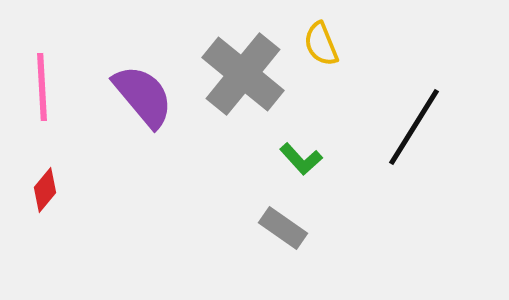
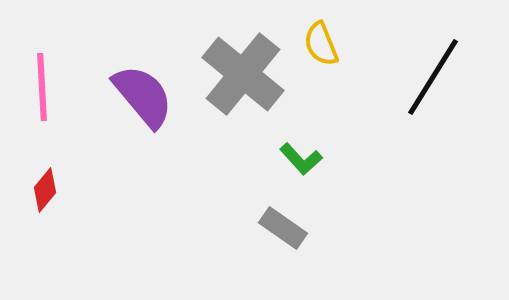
black line: moved 19 px right, 50 px up
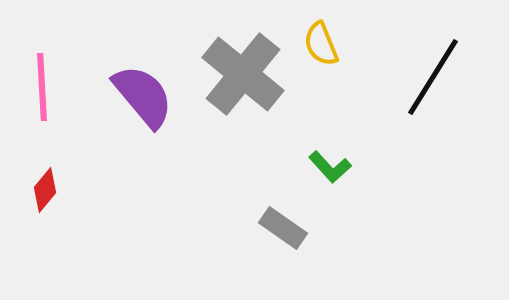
green L-shape: moved 29 px right, 8 px down
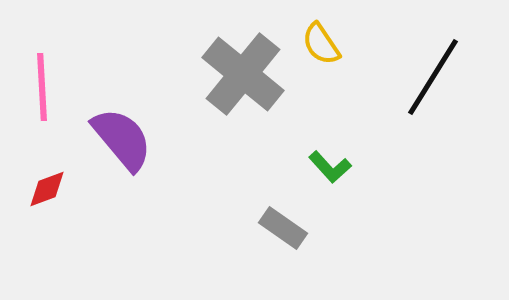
yellow semicircle: rotated 12 degrees counterclockwise
purple semicircle: moved 21 px left, 43 px down
red diamond: moved 2 px right, 1 px up; rotated 30 degrees clockwise
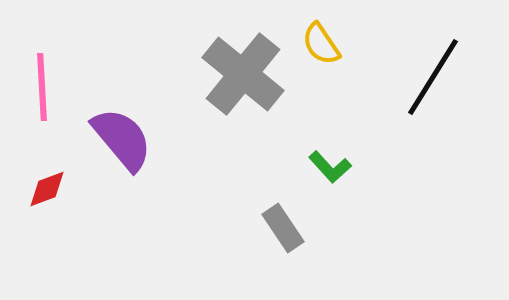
gray rectangle: rotated 21 degrees clockwise
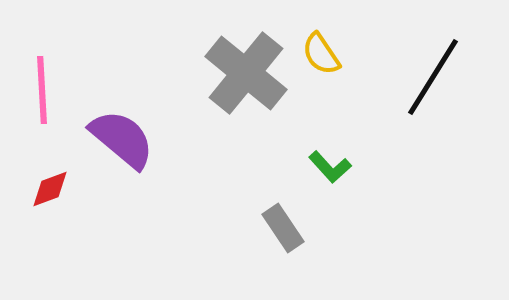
yellow semicircle: moved 10 px down
gray cross: moved 3 px right, 1 px up
pink line: moved 3 px down
purple semicircle: rotated 10 degrees counterclockwise
red diamond: moved 3 px right
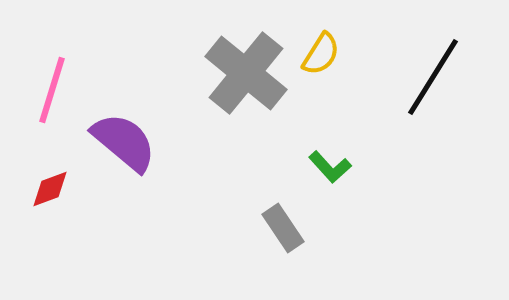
yellow semicircle: rotated 114 degrees counterclockwise
pink line: moved 10 px right; rotated 20 degrees clockwise
purple semicircle: moved 2 px right, 3 px down
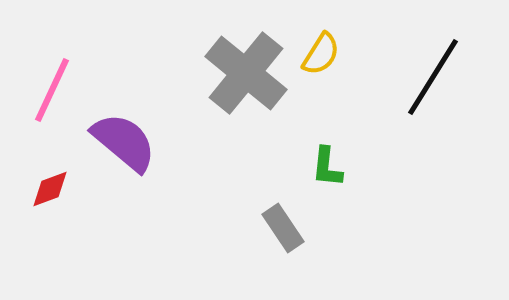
pink line: rotated 8 degrees clockwise
green L-shape: moved 3 px left; rotated 48 degrees clockwise
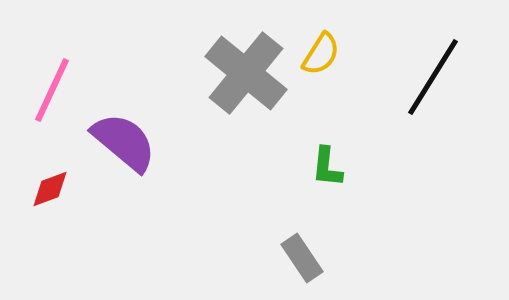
gray rectangle: moved 19 px right, 30 px down
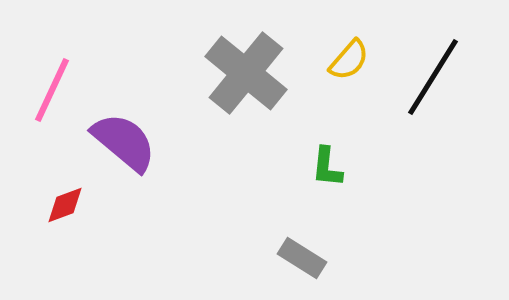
yellow semicircle: moved 28 px right, 6 px down; rotated 9 degrees clockwise
red diamond: moved 15 px right, 16 px down
gray rectangle: rotated 24 degrees counterclockwise
